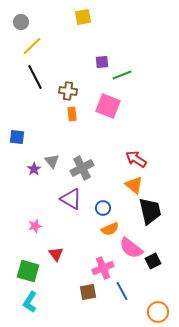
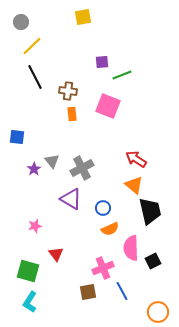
pink semicircle: rotated 50 degrees clockwise
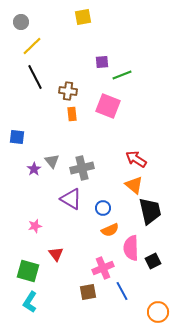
gray cross: rotated 15 degrees clockwise
orange semicircle: moved 1 px down
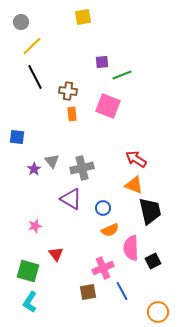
orange triangle: rotated 18 degrees counterclockwise
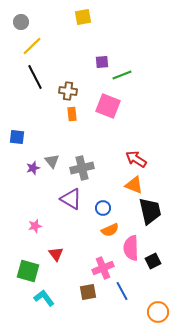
purple star: moved 1 px left, 1 px up; rotated 16 degrees clockwise
cyan L-shape: moved 14 px right, 4 px up; rotated 110 degrees clockwise
